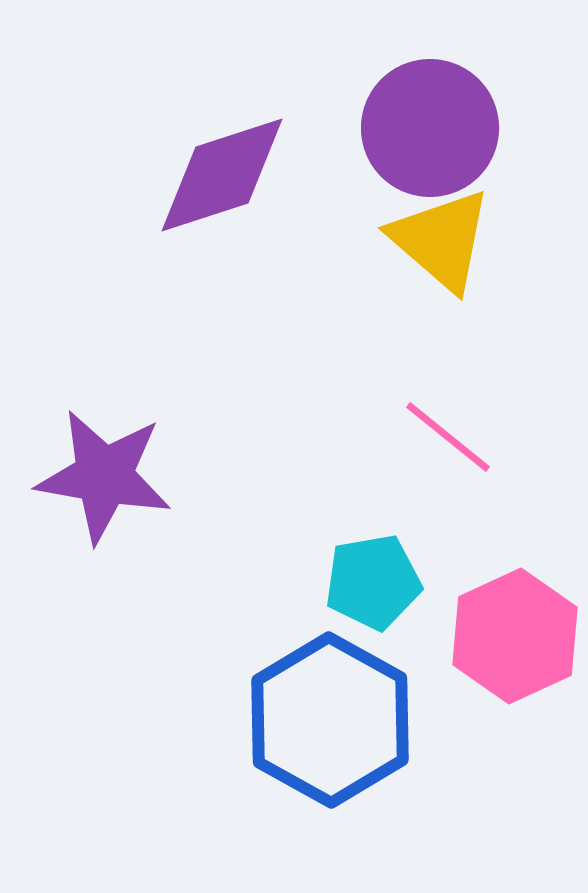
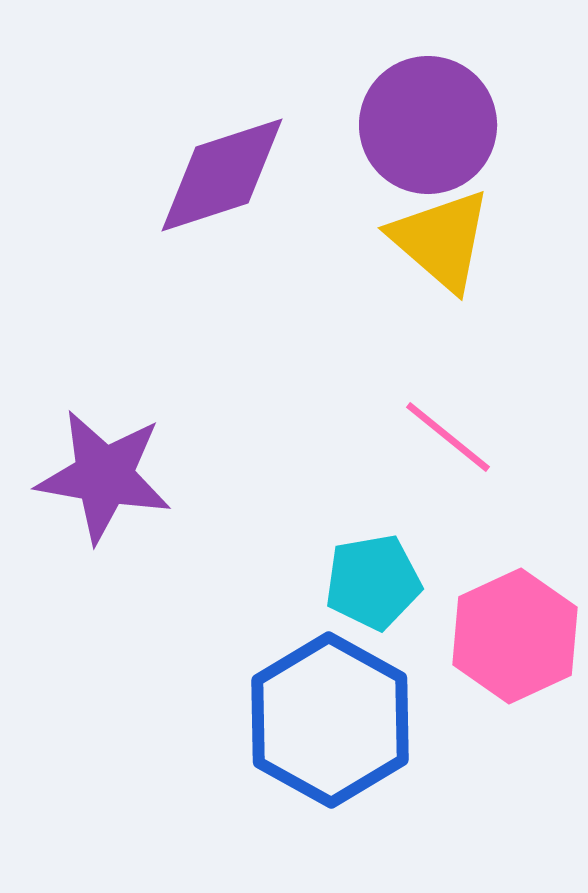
purple circle: moved 2 px left, 3 px up
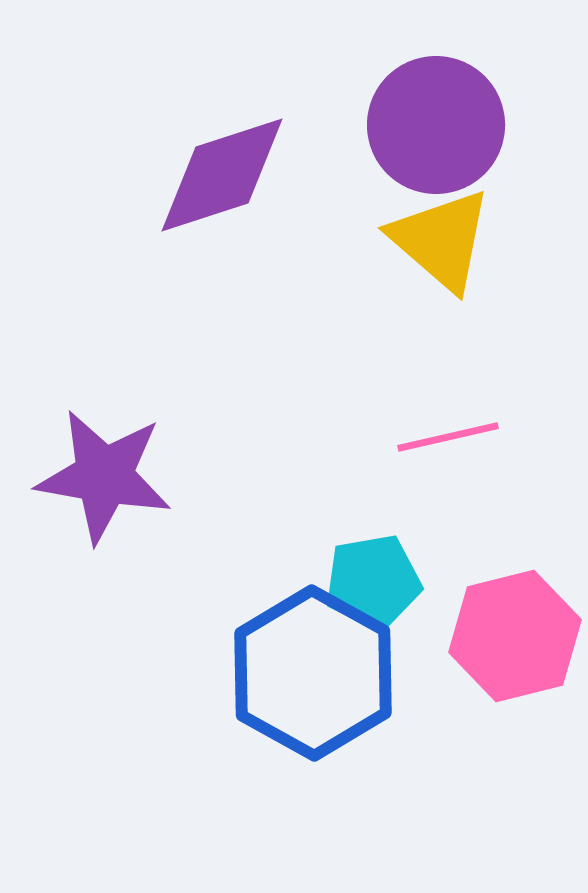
purple circle: moved 8 px right
pink line: rotated 52 degrees counterclockwise
pink hexagon: rotated 11 degrees clockwise
blue hexagon: moved 17 px left, 47 px up
